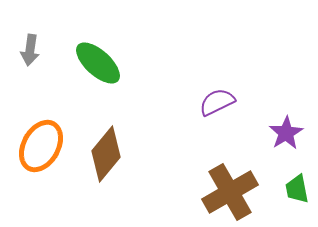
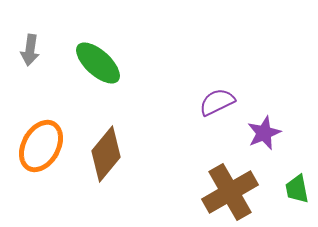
purple star: moved 22 px left; rotated 8 degrees clockwise
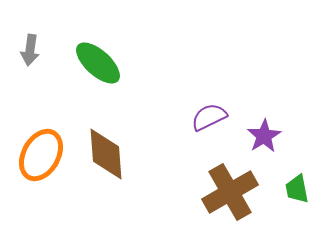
purple semicircle: moved 8 px left, 15 px down
purple star: moved 3 px down; rotated 8 degrees counterclockwise
orange ellipse: moved 9 px down
brown diamond: rotated 44 degrees counterclockwise
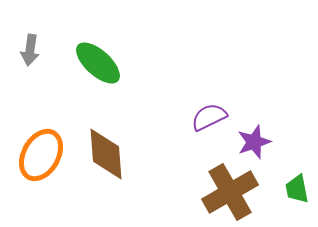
purple star: moved 10 px left, 6 px down; rotated 12 degrees clockwise
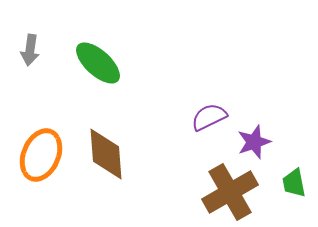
orange ellipse: rotated 6 degrees counterclockwise
green trapezoid: moved 3 px left, 6 px up
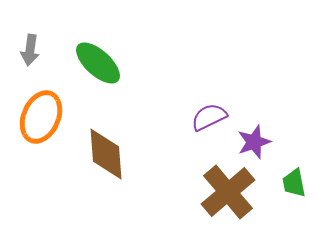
orange ellipse: moved 38 px up
brown cross: moved 2 px left; rotated 10 degrees counterclockwise
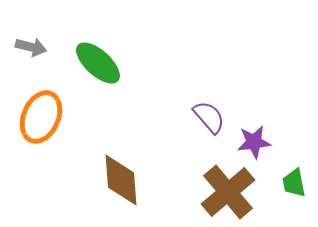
gray arrow: moved 1 px right, 3 px up; rotated 84 degrees counterclockwise
purple semicircle: rotated 75 degrees clockwise
purple star: rotated 12 degrees clockwise
brown diamond: moved 15 px right, 26 px down
